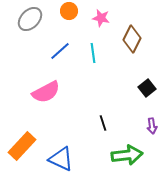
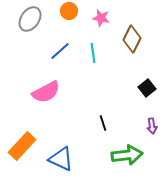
gray ellipse: rotated 10 degrees counterclockwise
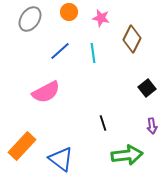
orange circle: moved 1 px down
blue triangle: rotated 12 degrees clockwise
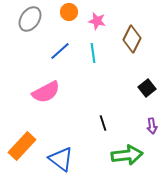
pink star: moved 4 px left, 3 px down
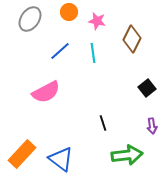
orange rectangle: moved 8 px down
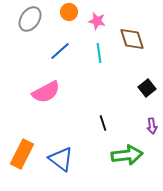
brown diamond: rotated 44 degrees counterclockwise
cyan line: moved 6 px right
orange rectangle: rotated 16 degrees counterclockwise
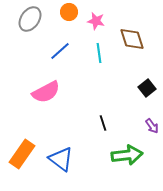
pink star: moved 1 px left
purple arrow: rotated 28 degrees counterclockwise
orange rectangle: rotated 8 degrees clockwise
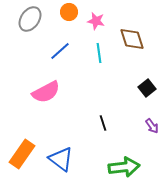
green arrow: moved 3 px left, 12 px down
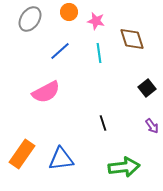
blue triangle: rotated 44 degrees counterclockwise
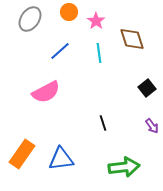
pink star: rotated 24 degrees clockwise
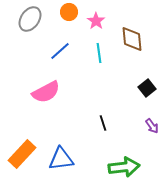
brown diamond: rotated 12 degrees clockwise
orange rectangle: rotated 8 degrees clockwise
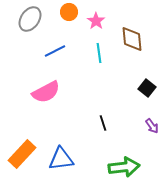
blue line: moved 5 px left; rotated 15 degrees clockwise
black square: rotated 12 degrees counterclockwise
